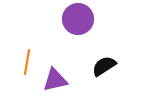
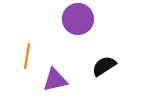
orange line: moved 6 px up
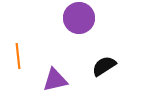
purple circle: moved 1 px right, 1 px up
orange line: moved 9 px left; rotated 15 degrees counterclockwise
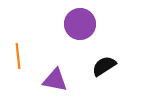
purple circle: moved 1 px right, 6 px down
purple triangle: rotated 24 degrees clockwise
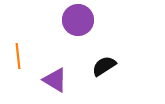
purple circle: moved 2 px left, 4 px up
purple triangle: rotated 20 degrees clockwise
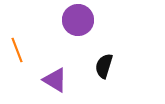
orange line: moved 1 px left, 6 px up; rotated 15 degrees counterclockwise
black semicircle: rotated 40 degrees counterclockwise
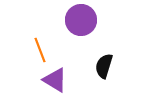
purple circle: moved 3 px right
orange line: moved 23 px right
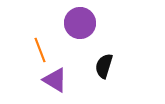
purple circle: moved 1 px left, 3 px down
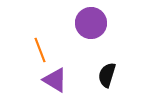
purple circle: moved 11 px right
black semicircle: moved 3 px right, 9 px down
